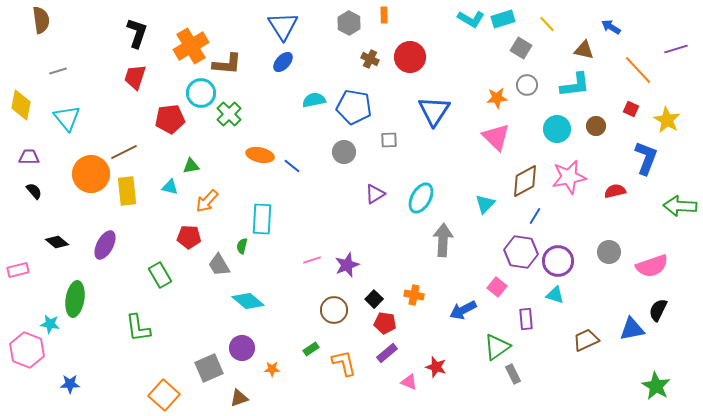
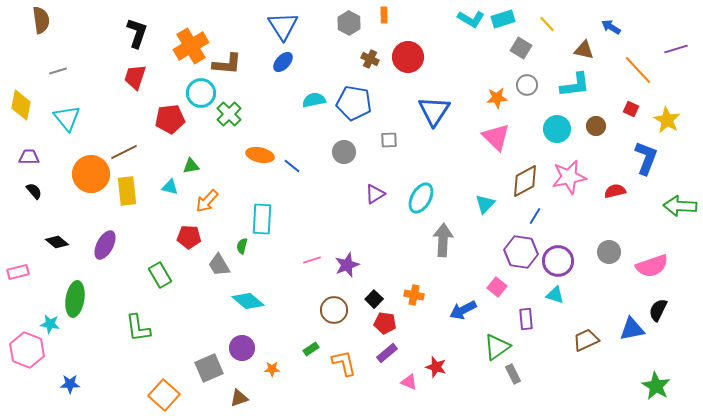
red circle at (410, 57): moved 2 px left
blue pentagon at (354, 107): moved 4 px up
pink rectangle at (18, 270): moved 2 px down
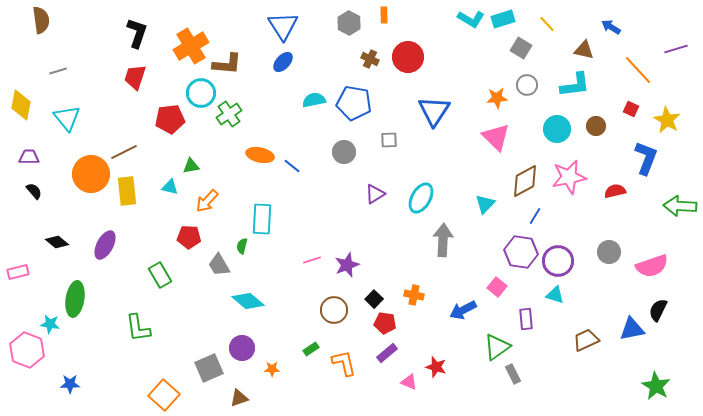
green cross at (229, 114): rotated 10 degrees clockwise
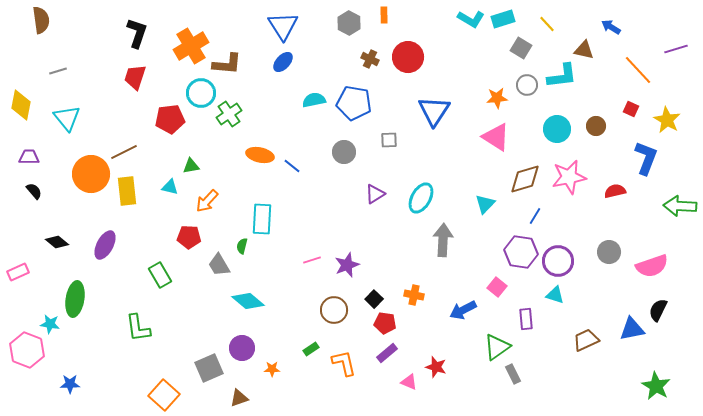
cyan L-shape at (575, 85): moved 13 px left, 9 px up
pink triangle at (496, 137): rotated 12 degrees counterclockwise
brown diamond at (525, 181): moved 2 px up; rotated 12 degrees clockwise
pink rectangle at (18, 272): rotated 10 degrees counterclockwise
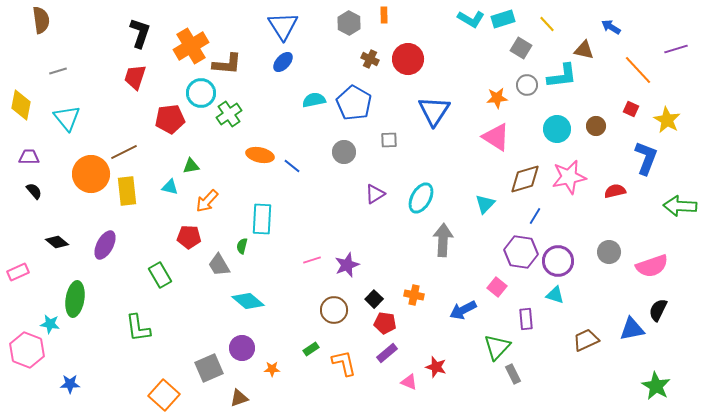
black L-shape at (137, 33): moved 3 px right
red circle at (408, 57): moved 2 px down
blue pentagon at (354, 103): rotated 20 degrees clockwise
green triangle at (497, 347): rotated 12 degrees counterclockwise
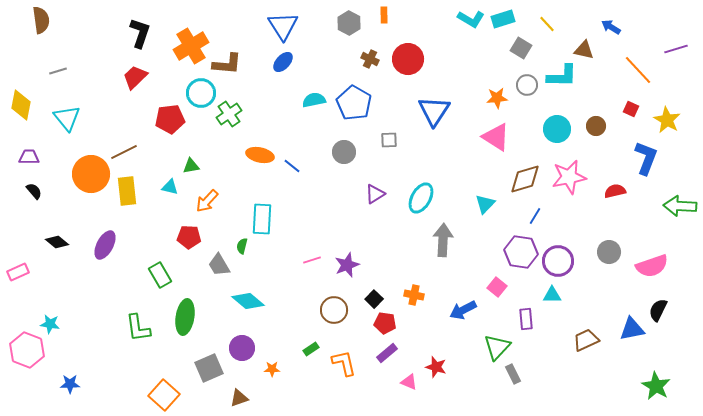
cyan L-shape at (562, 76): rotated 8 degrees clockwise
red trapezoid at (135, 77): rotated 28 degrees clockwise
cyan triangle at (555, 295): moved 3 px left; rotated 18 degrees counterclockwise
green ellipse at (75, 299): moved 110 px right, 18 px down
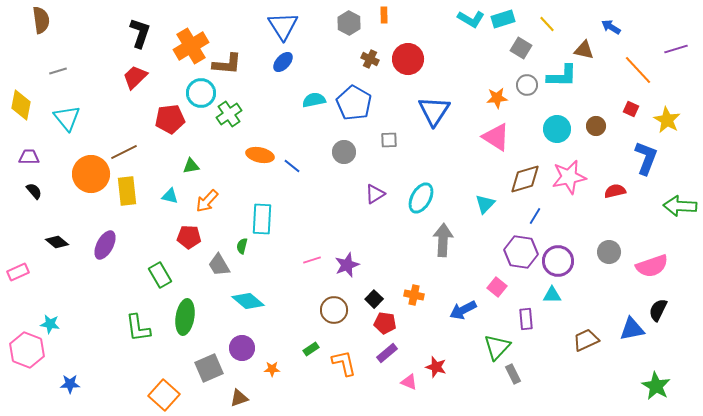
cyan triangle at (170, 187): moved 9 px down
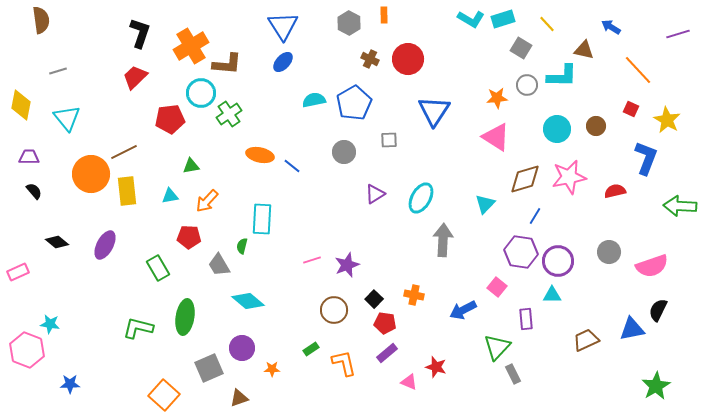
purple line at (676, 49): moved 2 px right, 15 px up
blue pentagon at (354, 103): rotated 12 degrees clockwise
cyan triangle at (170, 196): rotated 24 degrees counterclockwise
green rectangle at (160, 275): moved 2 px left, 7 px up
green L-shape at (138, 328): rotated 112 degrees clockwise
green star at (656, 386): rotated 12 degrees clockwise
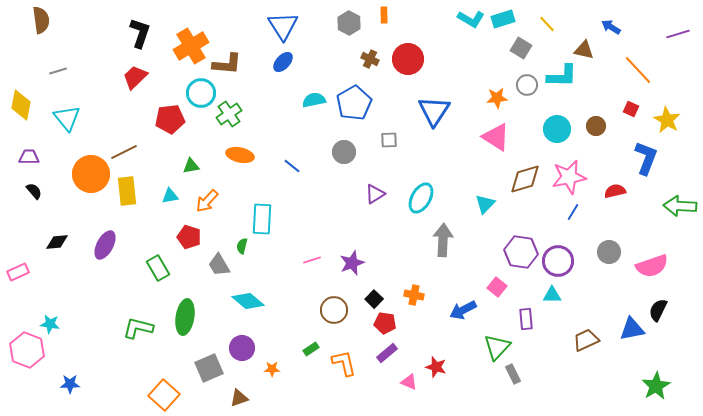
orange ellipse at (260, 155): moved 20 px left
blue line at (535, 216): moved 38 px right, 4 px up
red pentagon at (189, 237): rotated 15 degrees clockwise
black diamond at (57, 242): rotated 45 degrees counterclockwise
purple star at (347, 265): moved 5 px right, 2 px up
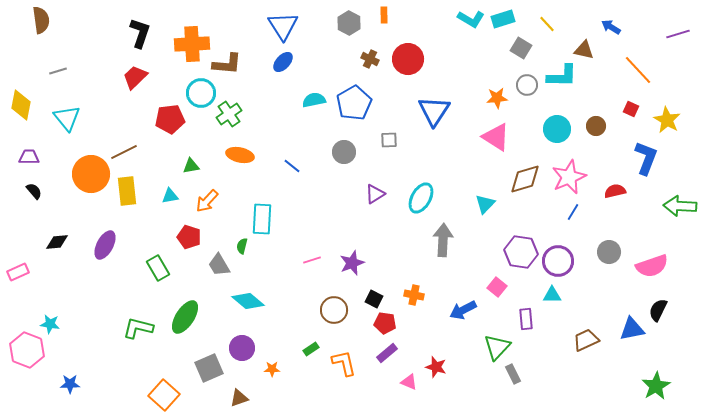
orange cross at (191, 46): moved 1 px right, 2 px up; rotated 28 degrees clockwise
pink star at (569, 177): rotated 12 degrees counterclockwise
black square at (374, 299): rotated 18 degrees counterclockwise
green ellipse at (185, 317): rotated 24 degrees clockwise
